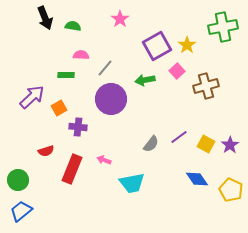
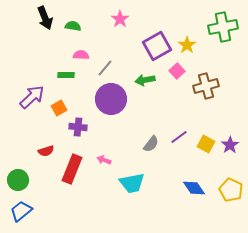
blue diamond: moved 3 px left, 9 px down
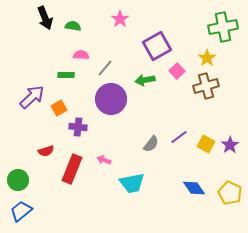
yellow star: moved 20 px right, 13 px down
yellow pentagon: moved 1 px left, 3 px down
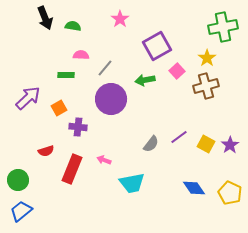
purple arrow: moved 4 px left, 1 px down
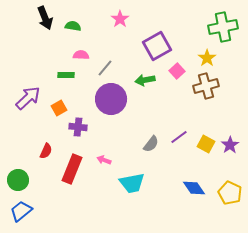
red semicircle: rotated 49 degrees counterclockwise
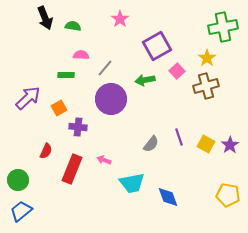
purple line: rotated 72 degrees counterclockwise
blue diamond: moved 26 px left, 9 px down; rotated 15 degrees clockwise
yellow pentagon: moved 2 px left, 2 px down; rotated 15 degrees counterclockwise
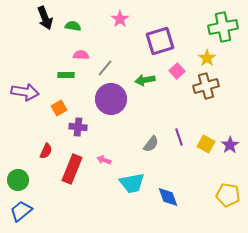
purple square: moved 3 px right, 5 px up; rotated 12 degrees clockwise
purple arrow: moved 3 px left, 6 px up; rotated 52 degrees clockwise
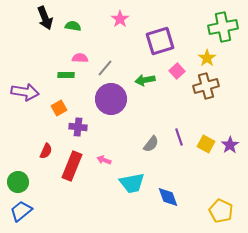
pink semicircle: moved 1 px left, 3 px down
red rectangle: moved 3 px up
green circle: moved 2 px down
yellow pentagon: moved 7 px left, 16 px down; rotated 15 degrees clockwise
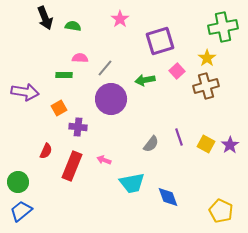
green rectangle: moved 2 px left
